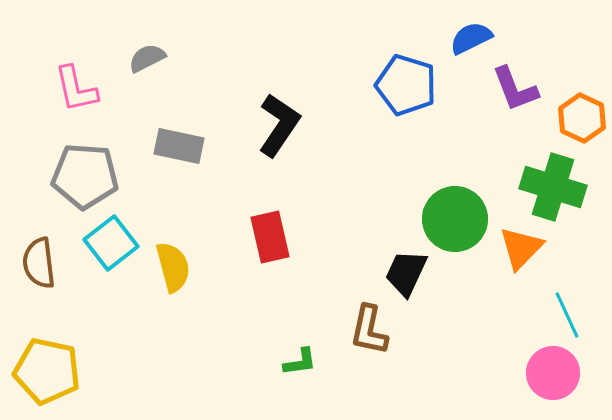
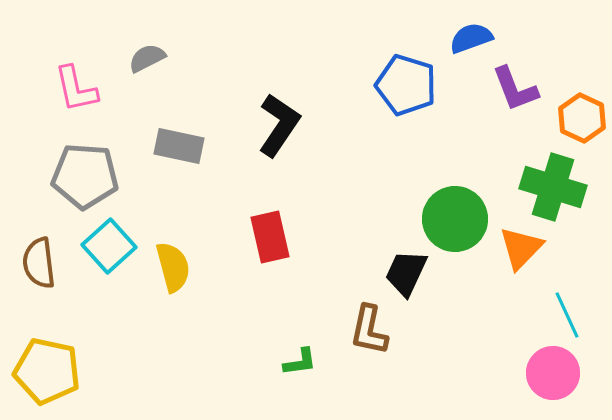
blue semicircle: rotated 6 degrees clockwise
cyan square: moved 2 px left, 3 px down; rotated 4 degrees counterclockwise
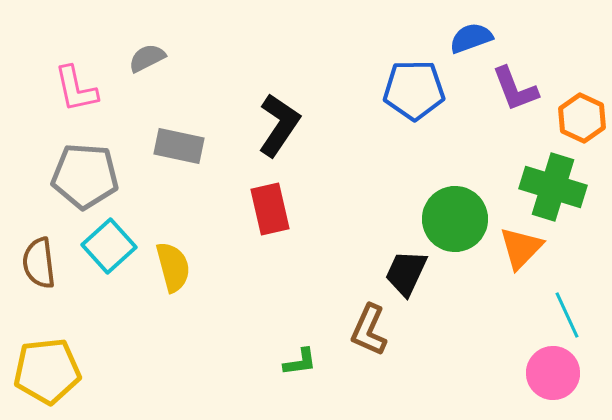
blue pentagon: moved 8 px right, 5 px down; rotated 18 degrees counterclockwise
red rectangle: moved 28 px up
brown L-shape: rotated 12 degrees clockwise
yellow pentagon: rotated 18 degrees counterclockwise
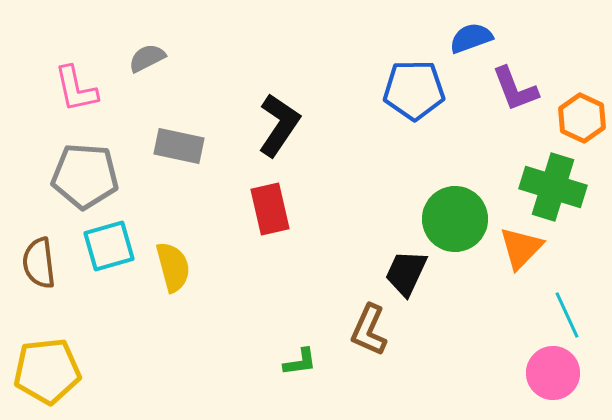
cyan square: rotated 26 degrees clockwise
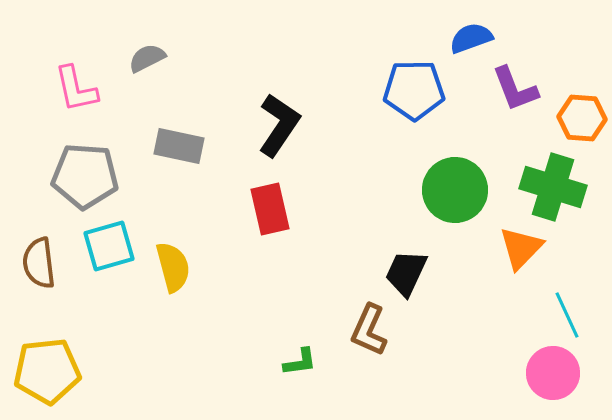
orange hexagon: rotated 21 degrees counterclockwise
green circle: moved 29 px up
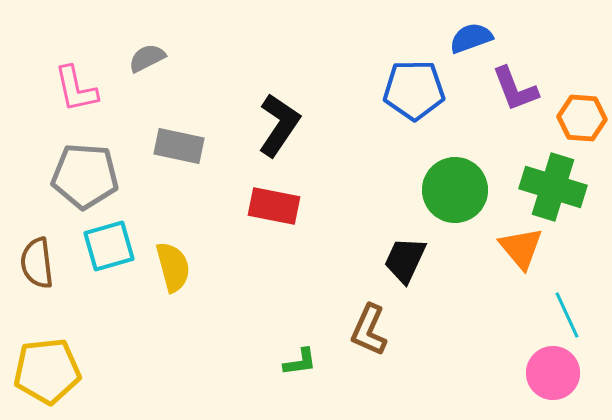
red rectangle: moved 4 px right, 3 px up; rotated 66 degrees counterclockwise
orange triangle: rotated 24 degrees counterclockwise
brown semicircle: moved 2 px left
black trapezoid: moved 1 px left, 13 px up
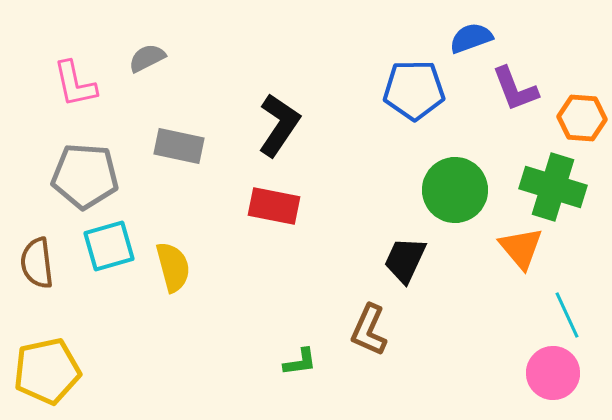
pink L-shape: moved 1 px left, 5 px up
yellow pentagon: rotated 6 degrees counterclockwise
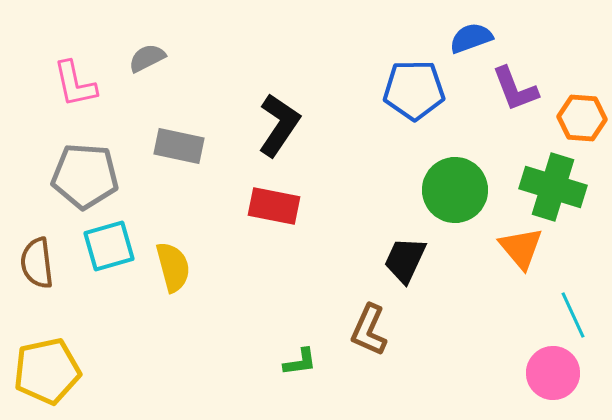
cyan line: moved 6 px right
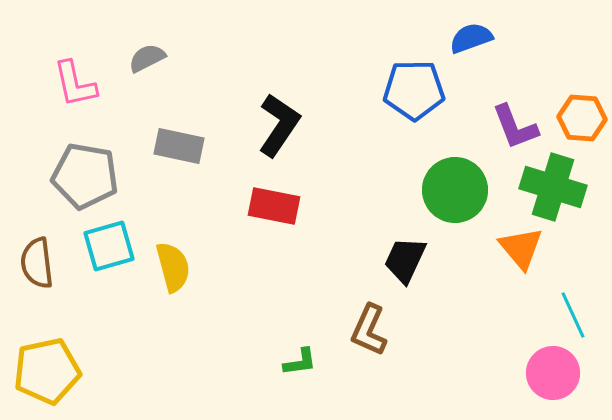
purple L-shape: moved 38 px down
gray pentagon: rotated 6 degrees clockwise
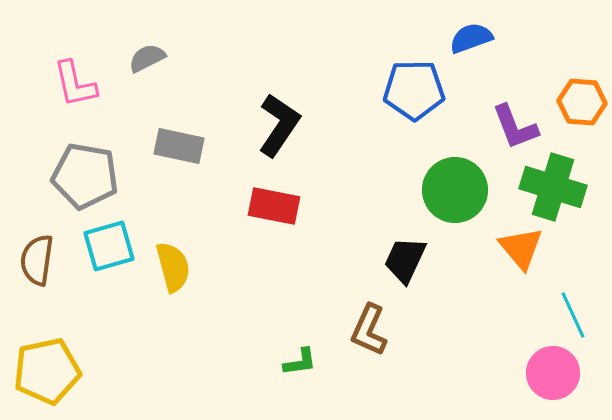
orange hexagon: moved 16 px up
brown semicircle: moved 3 px up; rotated 15 degrees clockwise
